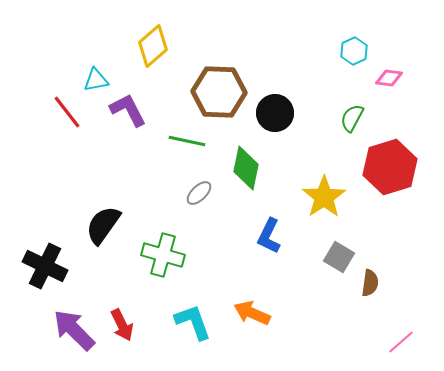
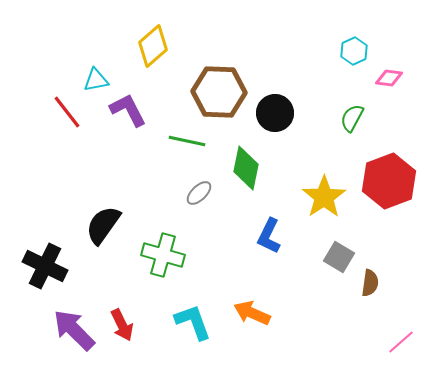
red hexagon: moved 1 px left, 14 px down; rotated 4 degrees counterclockwise
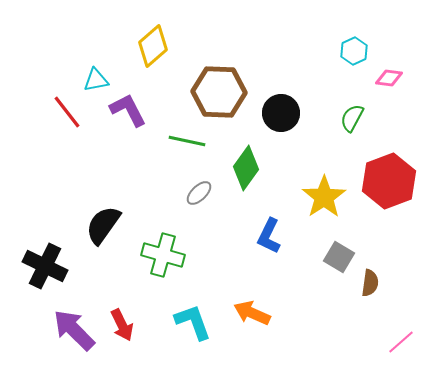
black circle: moved 6 px right
green diamond: rotated 24 degrees clockwise
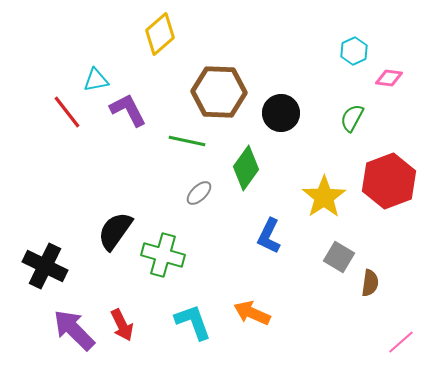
yellow diamond: moved 7 px right, 12 px up
black semicircle: moved 12 px right, 6 px down
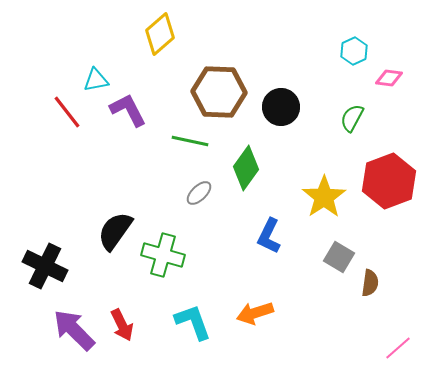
black circle: moved 6 px up
green line: moved 3 px right
orange arrow: moved 3 px right; rotated 42 degrees counterclockwise
pink line: moved 3 px left, 6 px down
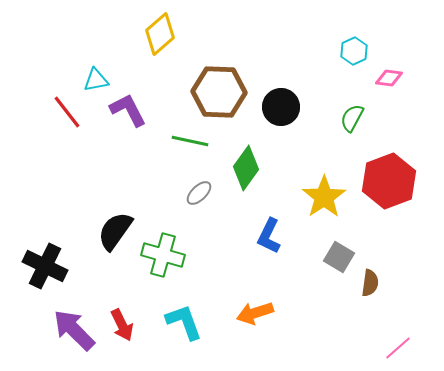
cyan L-shape: moved 9 px left
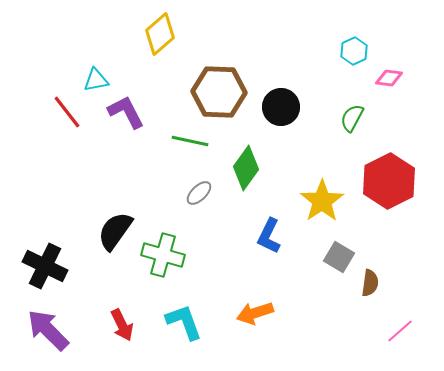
purple L-shape: moved 2 px left, 2 px down
red hexagon: rotated 6 degrees counterclockwise
yellow star: moved 2 px left, 4 px down
purple arrow: moved 26 px left
pink line: moved 2 px right, 17 px up
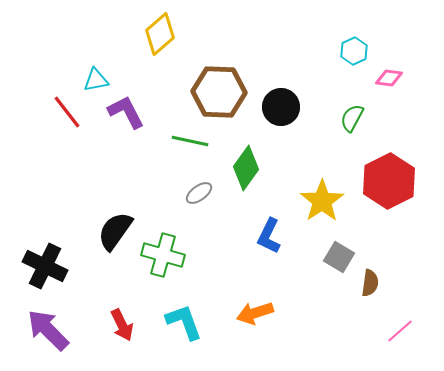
gray ellipse: rotated 8 degrees clockwise
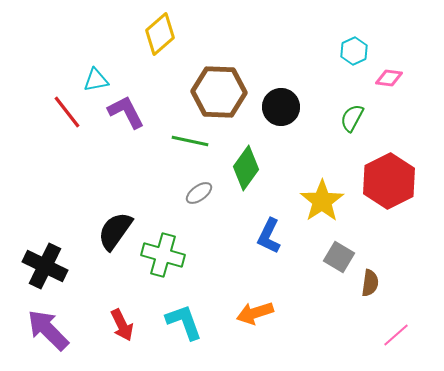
pink line: moved 4 px left, 4 px down
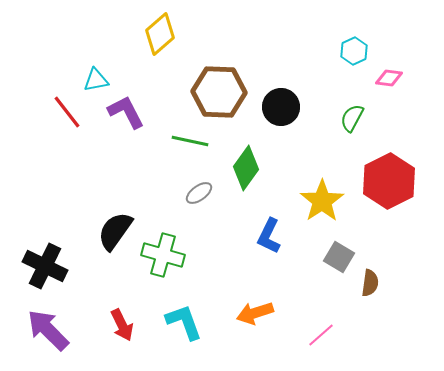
pink line: moved 75 px left
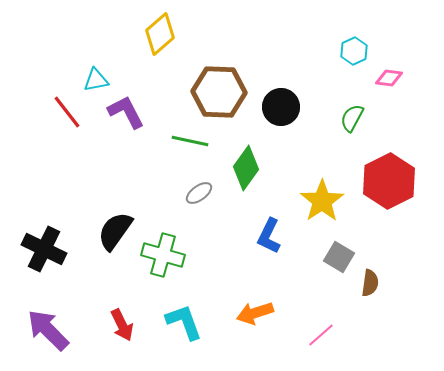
black cross: moved 1 px left, 17 px up
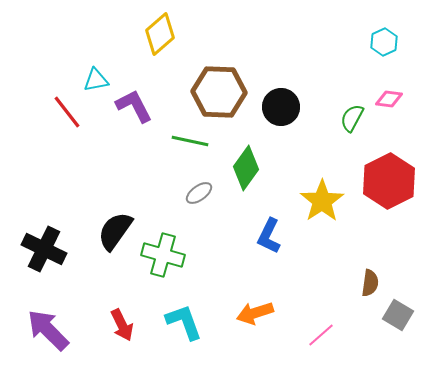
cyan hexagon: moved 30 px right, 9 px up
pink diamond: moved 21 px down
purple L-shape: moved 8 px right, 6 px up
gray square: moved 59 px right, 58 px down
